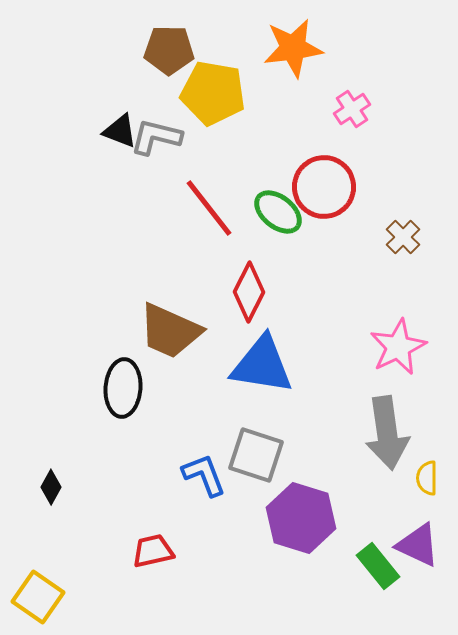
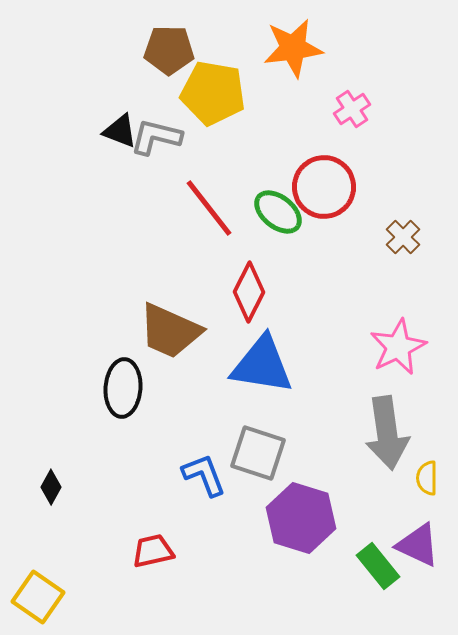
gray square: moved 2 px right, 2 px up
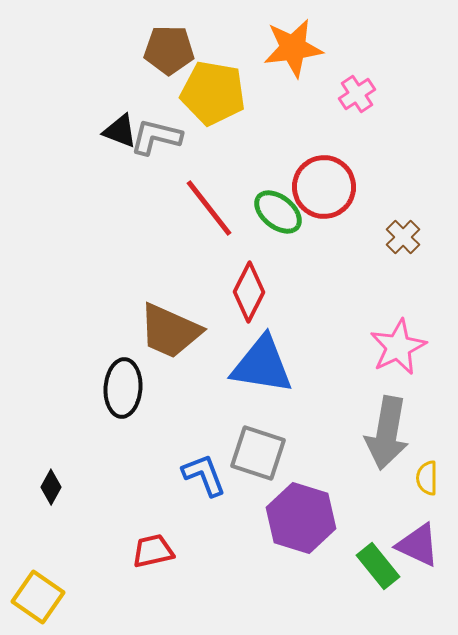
pink cross: moved 5 px right, 15 px up
gray arrow: rotated 18 degrees clockwise
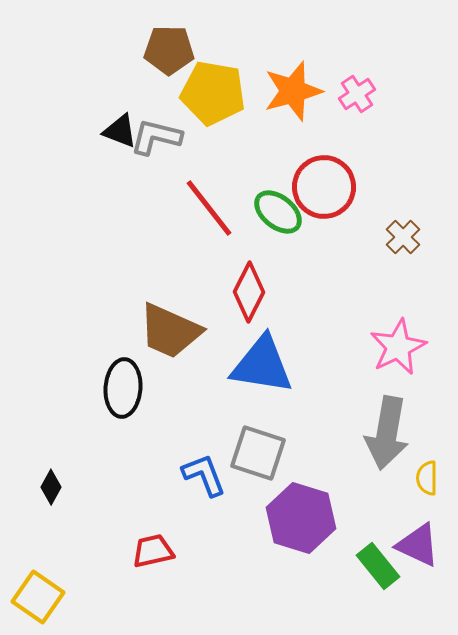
orange star: moved 43 px down; rotated 8 degrees counterclockwise
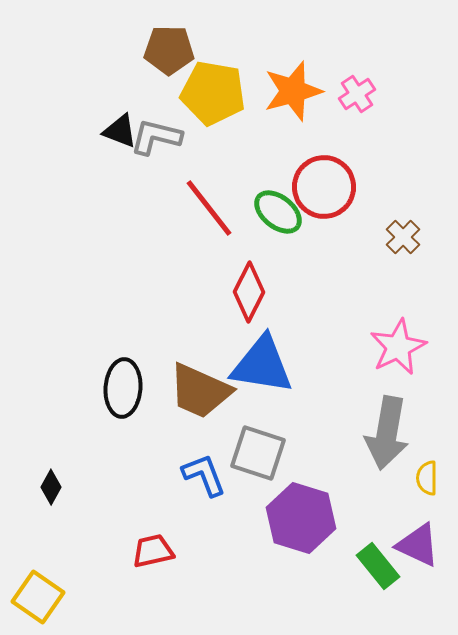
brown trapezoid: moved 30 px right, 60 px down
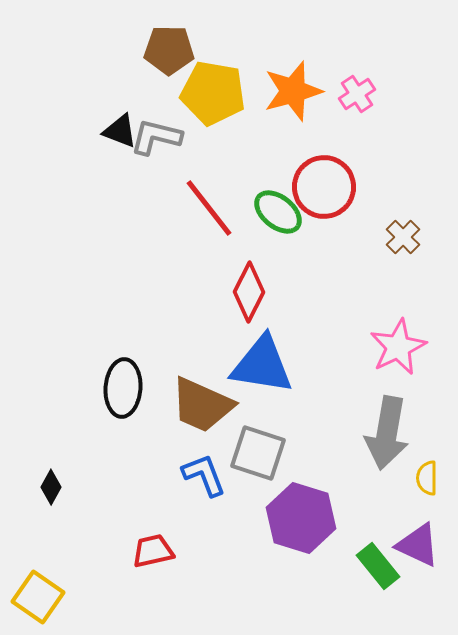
brown trapezoid: moved 2 px right, 14 px down
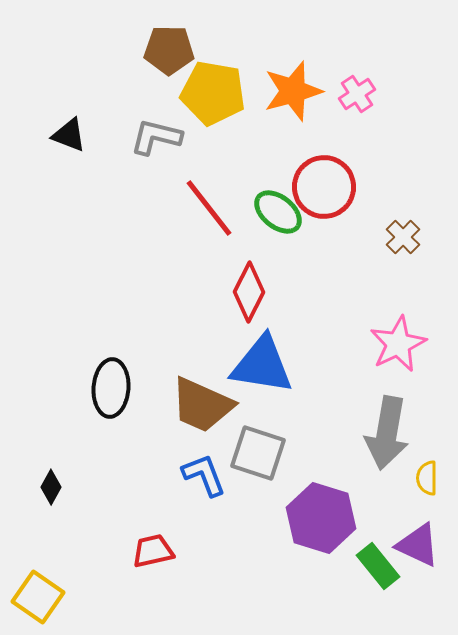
black triangle: moved 51 px left, 4 px down
pink star: moved 3 px up
black ellipse: moved 12 px left
purple hexagon: moved 20 px right
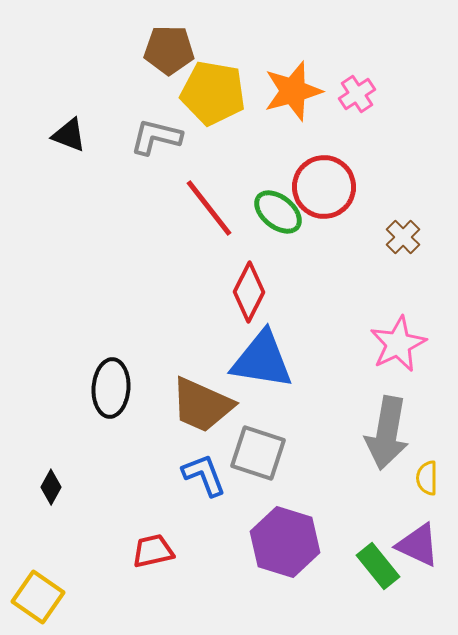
blue triangle: moved 5 px up
purple hexagon: moved 36 px left, 24 px down
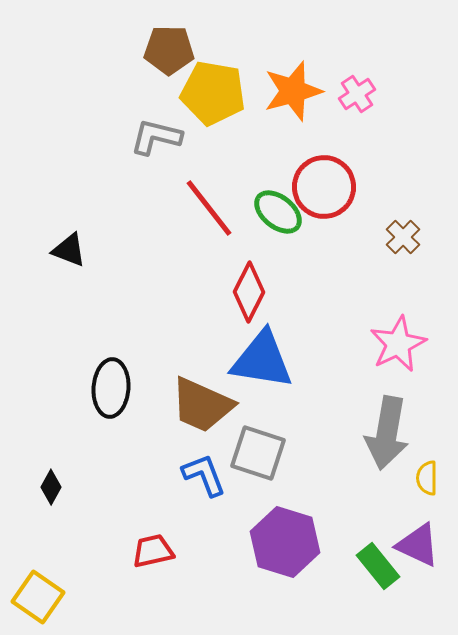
black triangle: moved 115 px down
